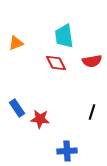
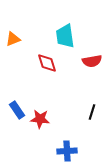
cyan trapezoid: moved 1 px right
orange triangle: moved 3 px left, 4 px up
red diamond: moved 9 px left; rotated 10 degrees clockwise
blue rectangle: moved 2 px down
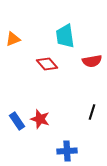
red diamond: moved 1 px down; rotated 25 degrees counterclockwise
blue rectangle: moved 11 px down
red star: rotated 12 degrees clockwise
